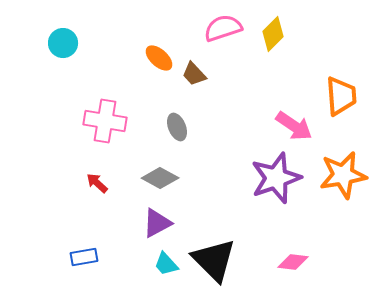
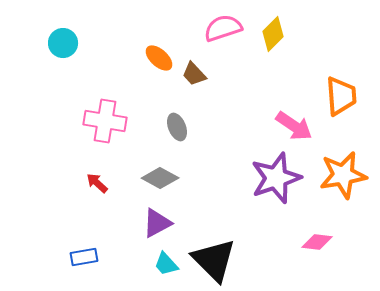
pink diamond: moved 24 px right, 20 px up
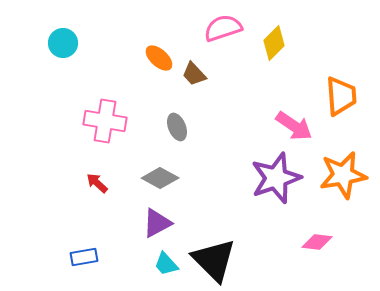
yellow diamond: moved 1 px right, 9 px down
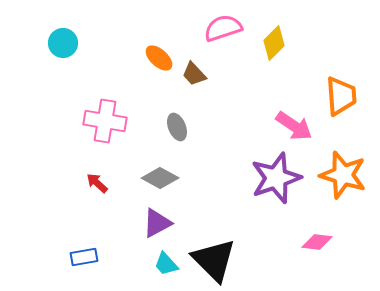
orange star: rotated 27 degrees clockwise
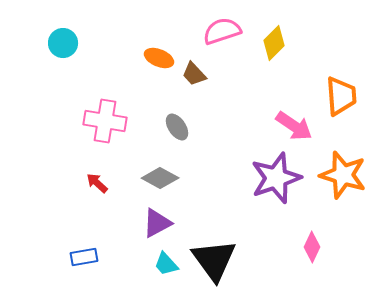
pink semicircle: moved 1 px left, 3 px down
orange ellipse: rotated 20 degrees counterclockwise
gray ellipse: rotated 12 degrees counterclockwise
pink diamond: moved 5 px left, 5 px down; rotated 72 degrees counterclockwise
black triangle: rotated 9 degrees clockwise
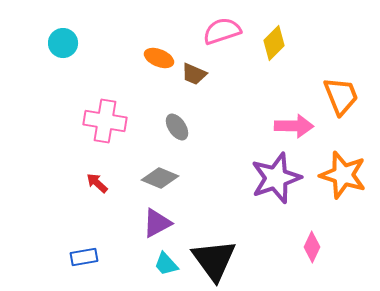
brown trapezoid: rotated 24 degrees counterclockwise
orange trapezoid: rotated 18 degrees counterclockwise
pink arrow: rotated 33 degrees counterclockwise
gray diamond: rotated 6 degrees counterclockwise
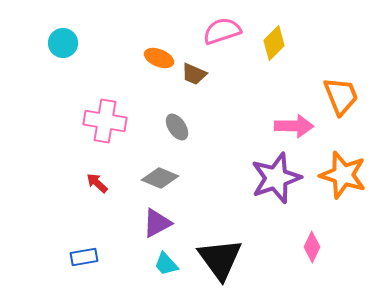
black triangle: moved 6 px right, 1 px up
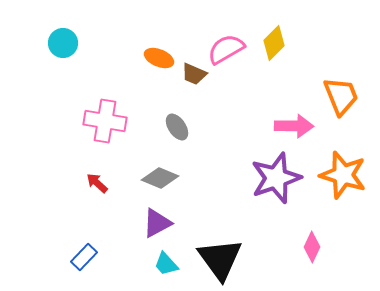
pink semicircle: moved 4 px right, 18 px down; rotated 12 degrees counterclockwise
blue rectangle: rotated 36 degrees counterclockwise
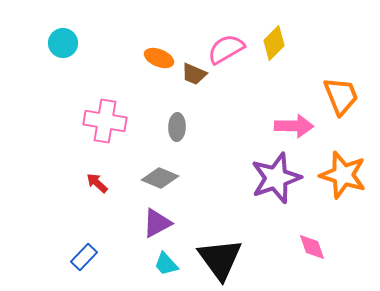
gray ellipse: rotated 36 degrees clockwise
pink diamond: rotated 44 degrees counterclockwise
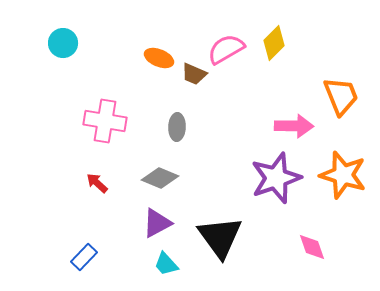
black triangle: moved 22 px up
